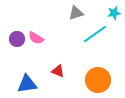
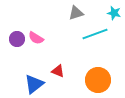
cyan star: rotated 24 degrees clockwise
cyan line: rotated 15 degrees clockwise
blue triangle: moved 7 px right; rotated 30 degrees counterclockwise
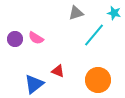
cyan line: moved 1 px left, 1 px down; rotated 30 degrees counterclockwise
purple circle: moved 2 px left
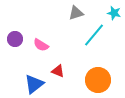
pink semicircle: moved 5 px right, 7 px down
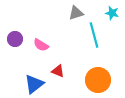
cyan star: moved 2 px left
cyan line: rotated 55 degrees counterclockwise
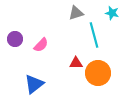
pink semicircle: rotated 77 degrees counterclockwise
red triangle: moved 18 px right, 8 px up; rotated 24 degrees counterclockwise
orange circle: moved 7 px up
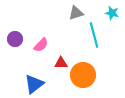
red triangle: moved 15 px left
orange circle: moved 15 px left, 2 px down
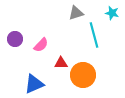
blue triangle: rotated 15 degrees clockwise
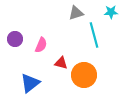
cyan star: moved 1 px left, 1 px up; rotated 16 degrees counterclockwise
pink semicircle: rotated 21 degrees counterclockwise
red triangle: rotated 16 degrees clockwise
orange circle: moved 1 px right
blue triangle: moved 4 px left, 1 px up; rotated 15 degrees counterclockwise
